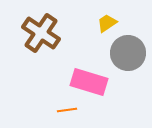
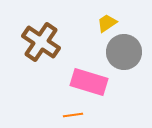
brown cross: moved 9 px down
gray circle: moved 4 px left, 1 px up
orange line: moved 6 px right, 5 px down
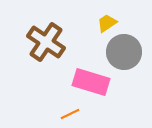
brown cross: moved 5 px right
pink rectangle: moved 2 px right
orange line: moved 3 px left, 1 px up; rotated 18 degrees counterclockwise
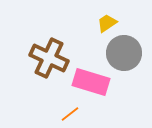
brown cross: moved 3 px right, 16 px down; rotated 9 degrees counterclockwise
gray circle: moved 1 px down
orange line: rotated 12 degrees counterclockwise
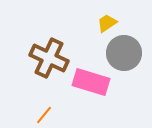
orange line: moved 26 px left, 1 px down; rotated 12 degrees counterclockwise
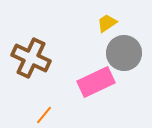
brown cross: moved 18 px left
pink rectangle: moved 5 px right; rotated 42 degrees counterclockwise
